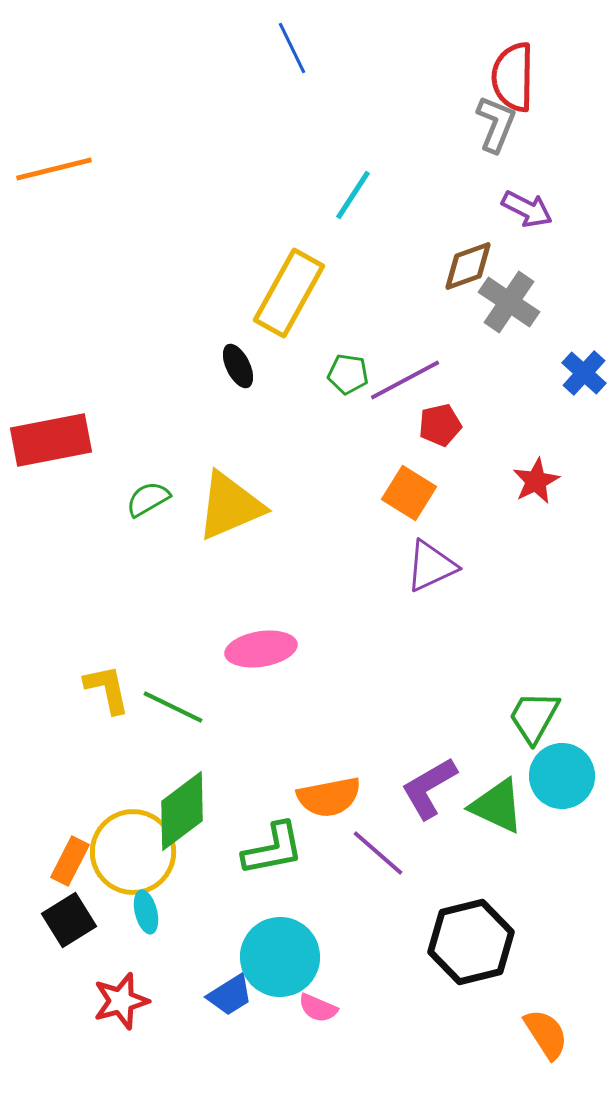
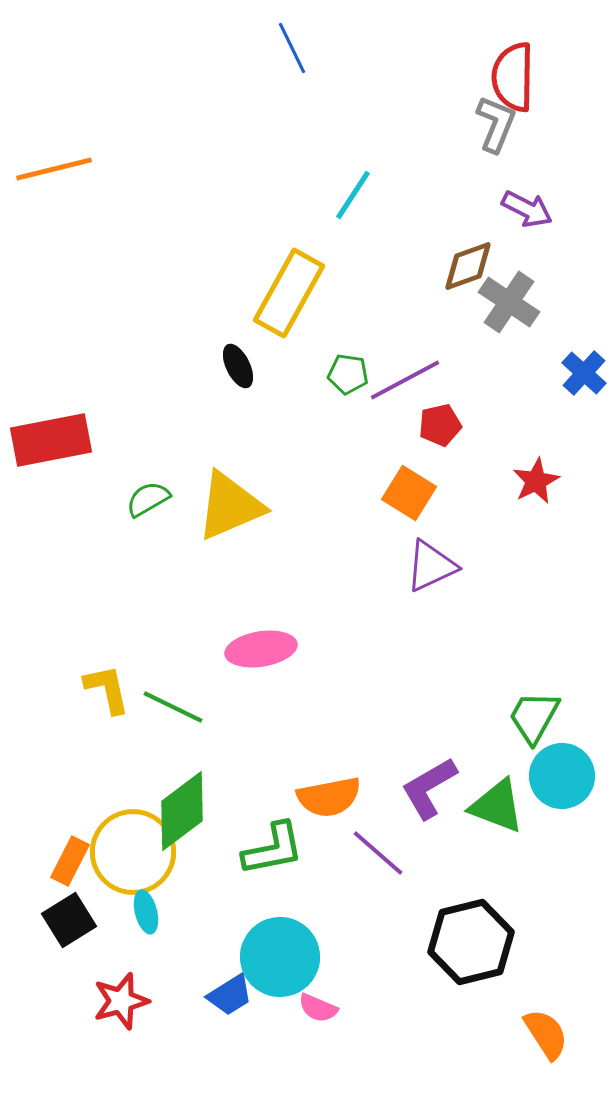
green triangle at (497, 806): rotated 4 degrees counterclockwise
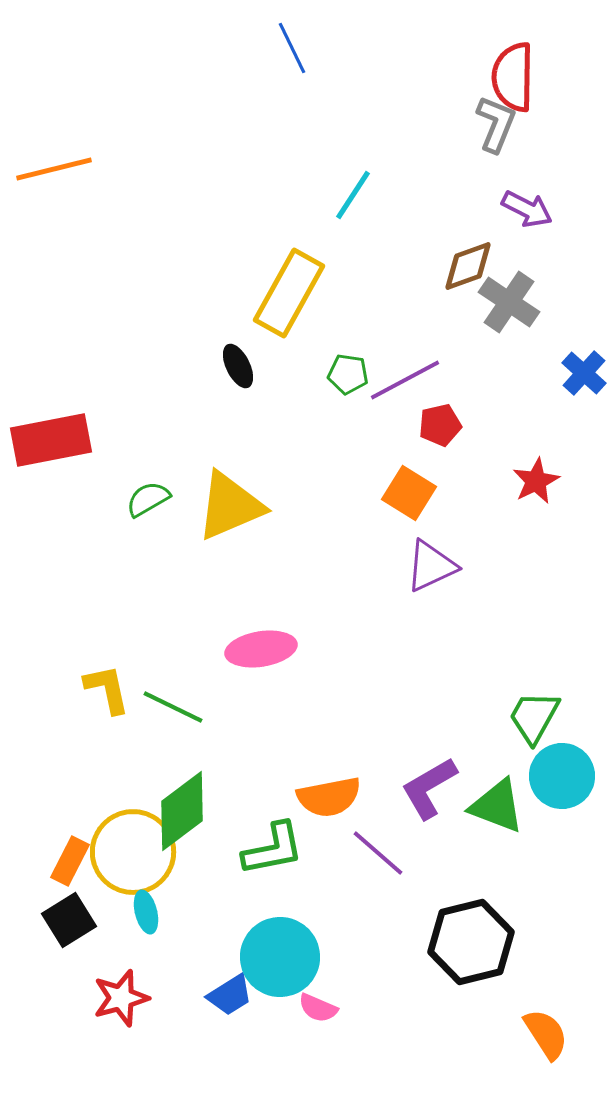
red star at (121, 1001): moved 3 px up
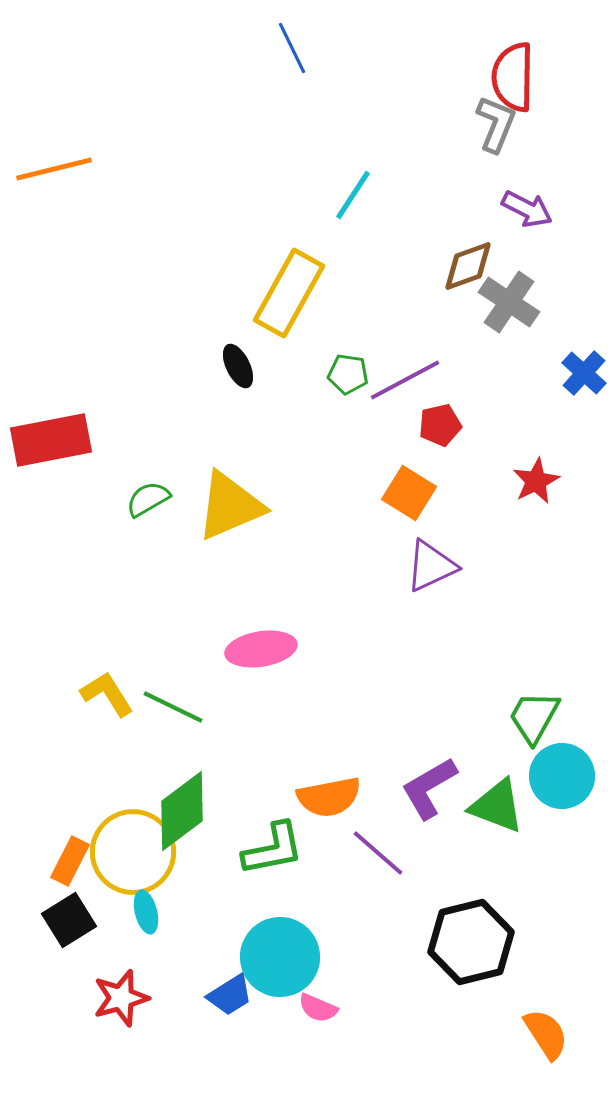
yellow L-shape at (107, 689): moved 5 px down; rotated 20 degrees counterclockwise
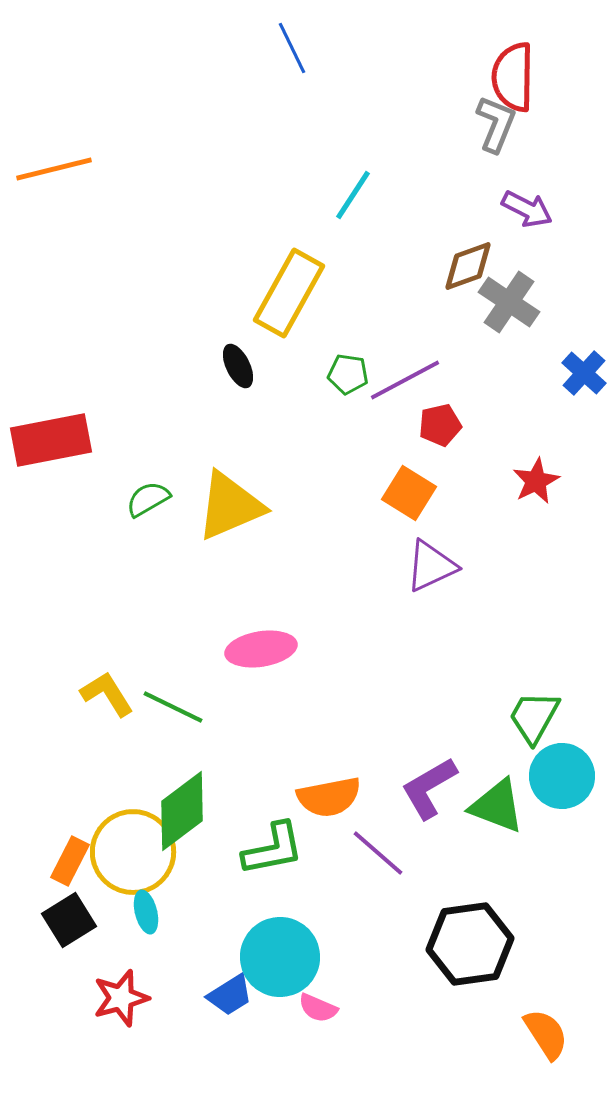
black hexagon at (471, 942): moved 1 px left, 2 px down; rotated 6 degrees clockwise
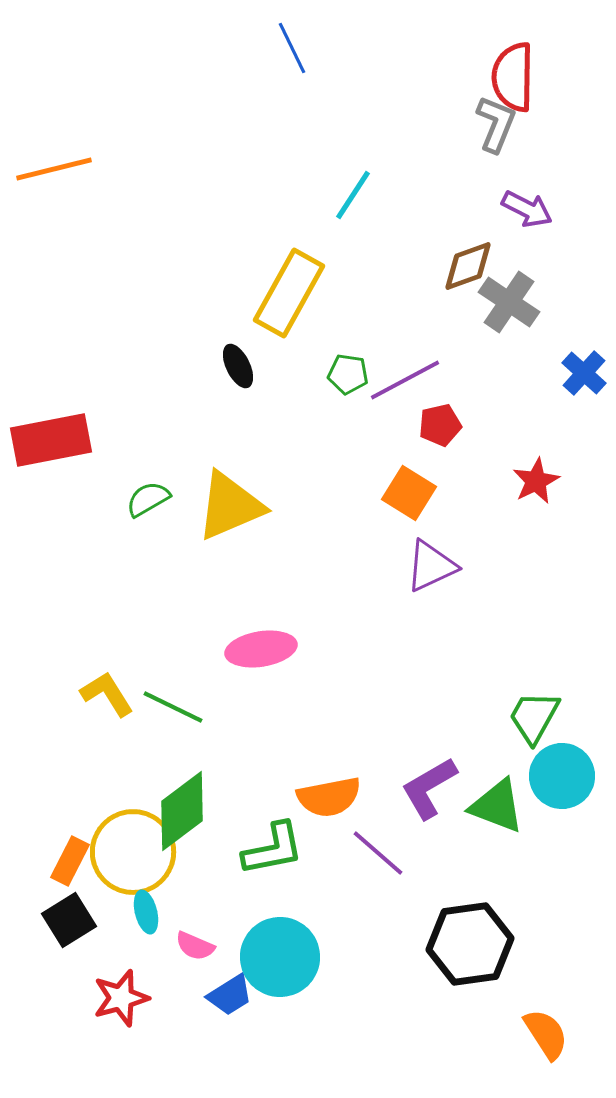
pink semicircle at (318, 1008): moved 123 px left, 62 px up
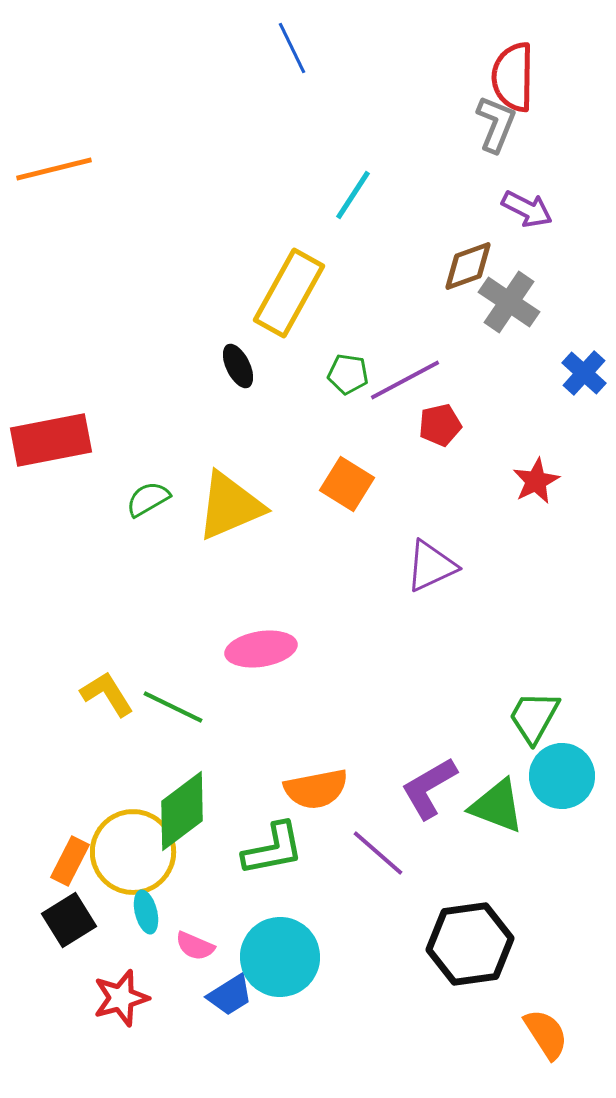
orange square at (409, 493): moved 62 px left, 9 px up
orange semicircle at (329, 797): moved 13 px left, 8 px up
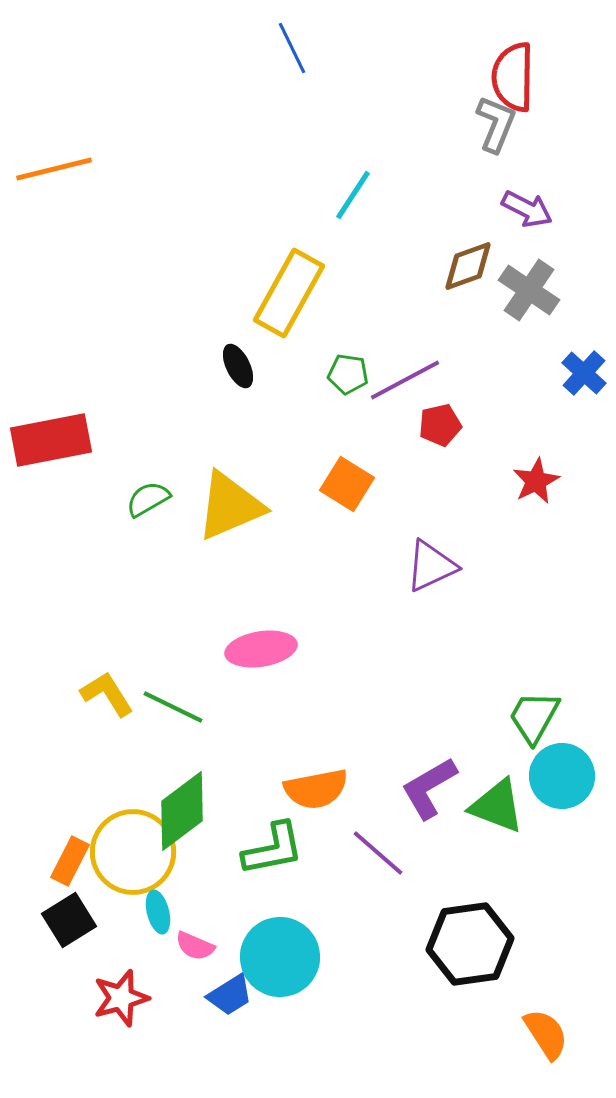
gray cross at (509, 302): moved 20 px right, 12 px up
cyan ellipse at (146, 912): moved 12 px right
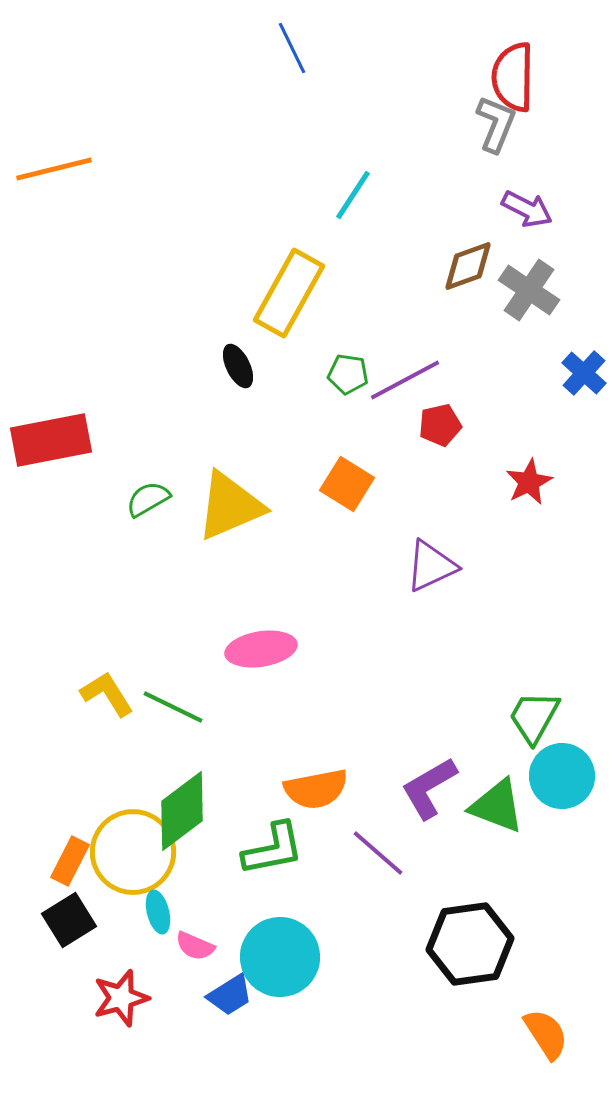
red star at (536, 481): moved 7 px left, 1 px down
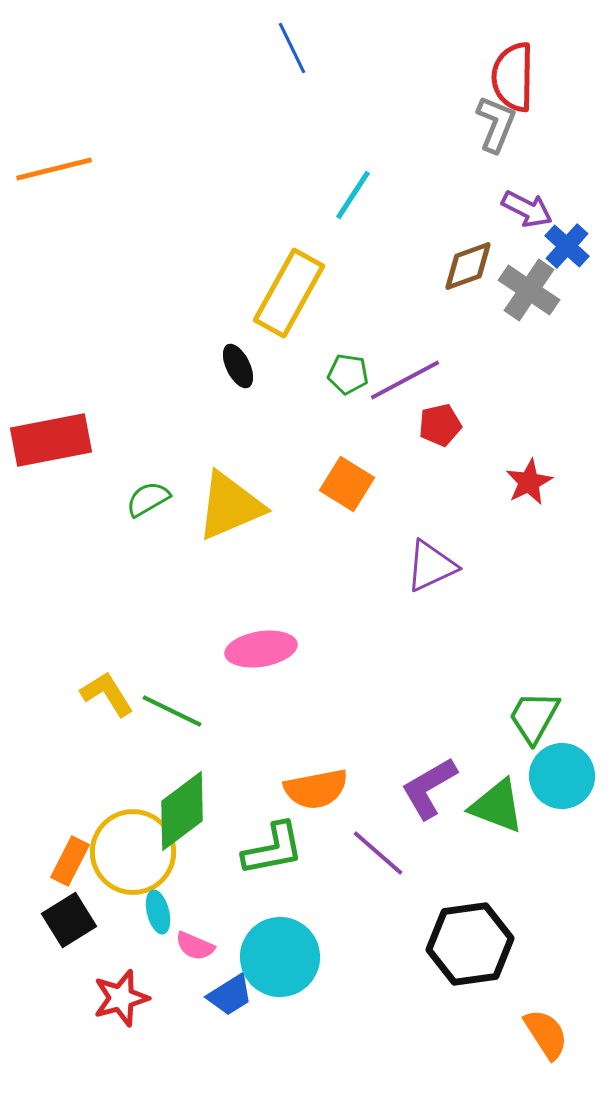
blue cross at (584, 373): moved 17 px left, 127 px up
green line at (173, 707): moved 1 px left, 4 px down
